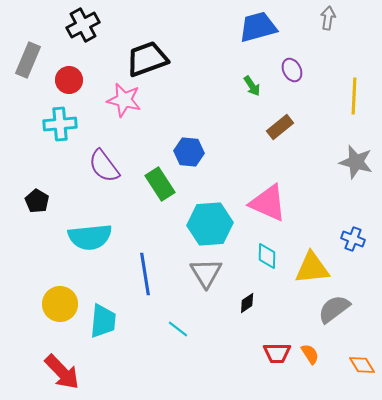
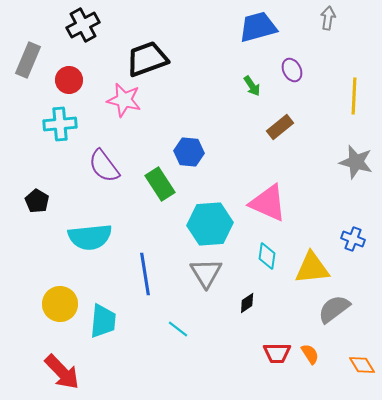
cyan diamond: rotated 8 degrees clockwise
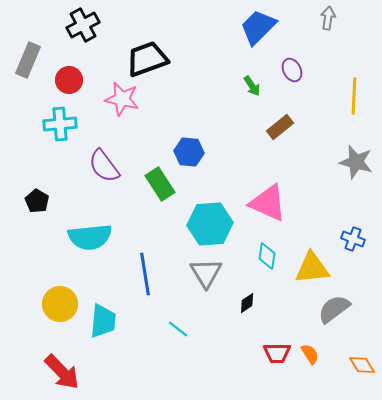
blue trapezoid: rotated 30 degrees counterclockwise
pink star: moved 2 px left, 1 px up
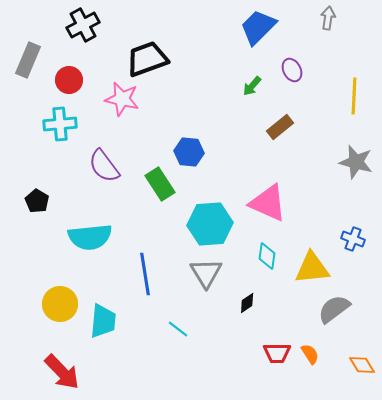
green arrow: rotated 75 degrees clockwise
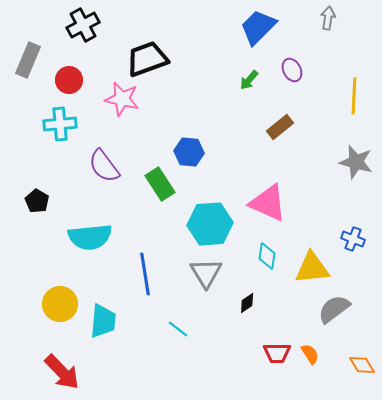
green arrow: moved 3 px left, 6 px up
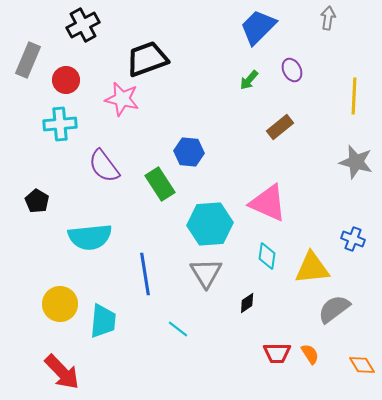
red circle: moved 3 px left
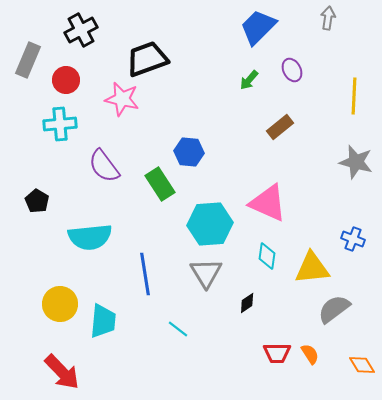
black cross: moved 2 px left, 5 px down
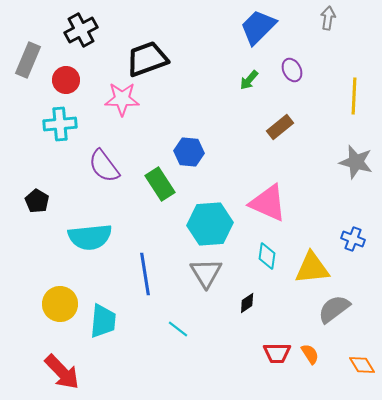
pink star: rotated 12 degrees counterclockwise
